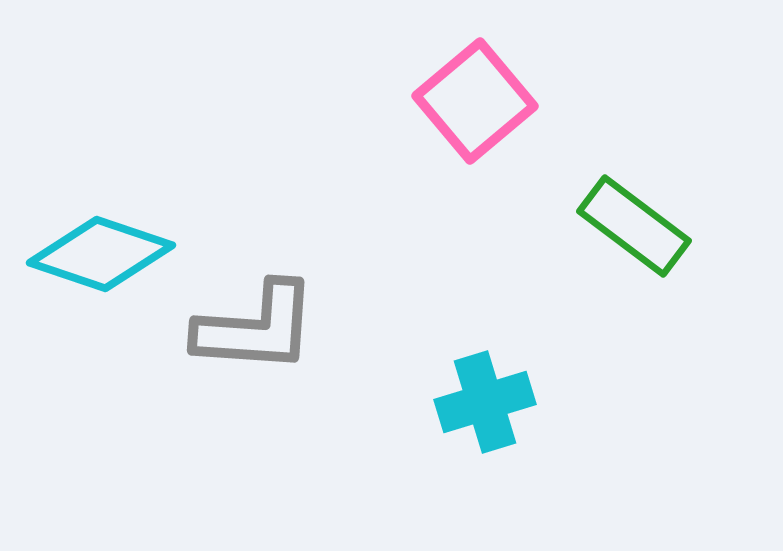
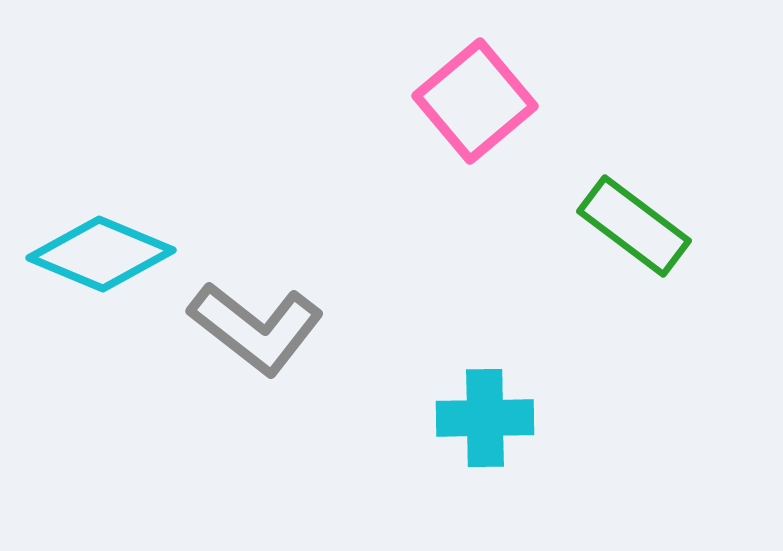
cyan diamond: rotated 4 degrees clockwise
gray L-shape: rotated 34 degrees clockwise
cyan cross: moved 16 px down; rotated 16 degrees clockwise
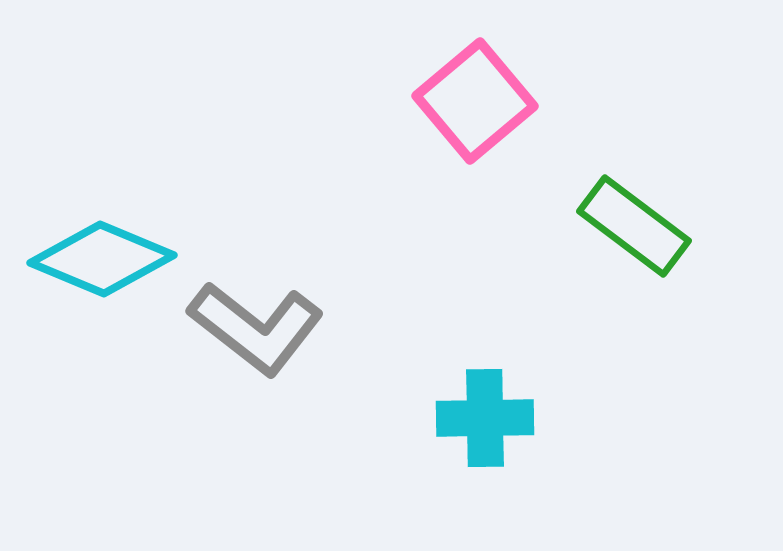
cyan diamond: moved 1 px right, 5 px down
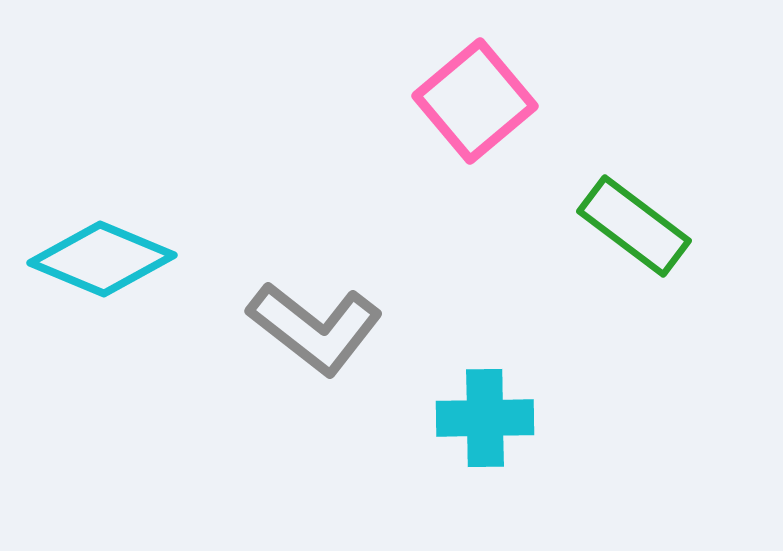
gray L-shape: moved 59 px right
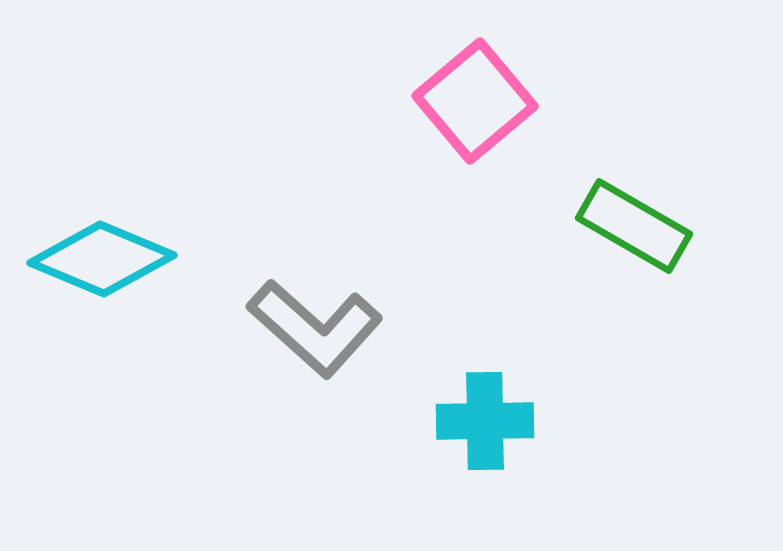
green rectangle: rotated 7 degrees counterclockwise
gray L-shape: rotated 4 degrees clockwise
cyan cross: moved 3 px down
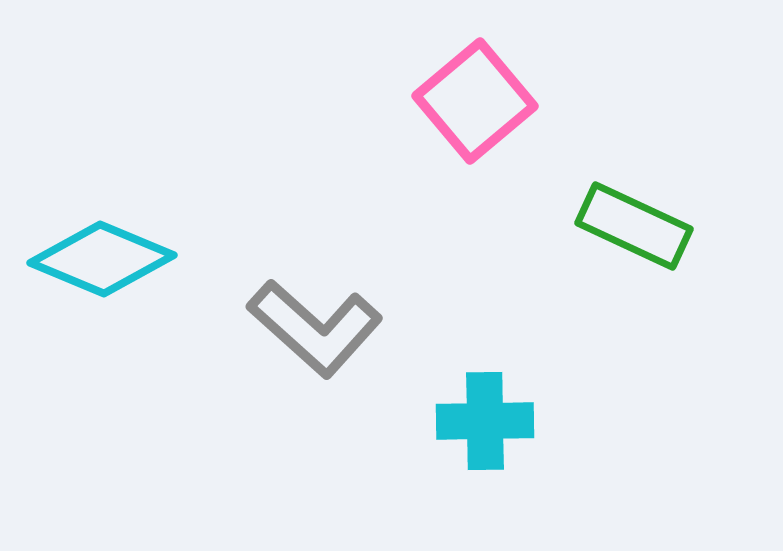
green rectangle: rotated 5 degrees counterclockwise
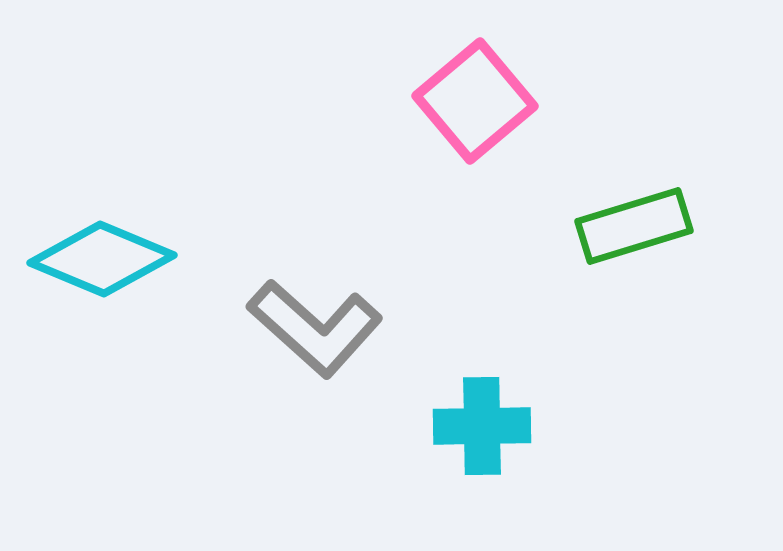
green rectangle: rotated 42 degrees counterclockwise
cyan cross: moved 3 px left, 5 px down
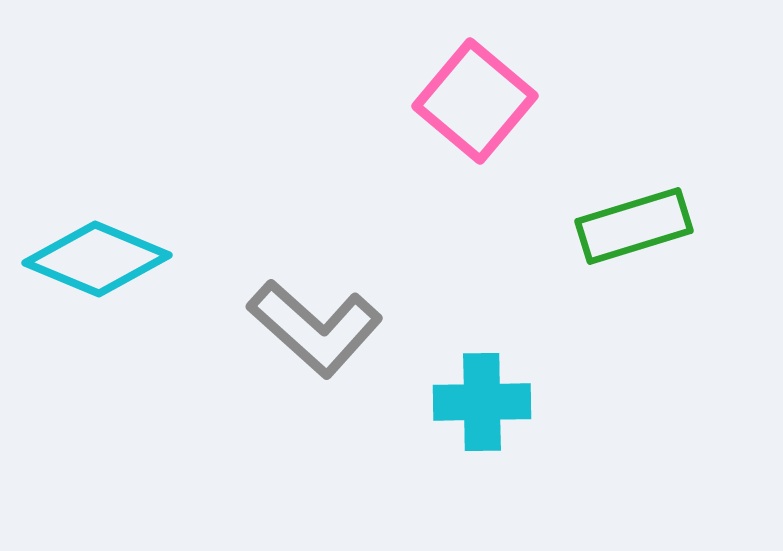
pink square: rotated 10 degrees counterclockwise
cyan diamond: moved 5 px left
cyan cross: moved 24 px up
